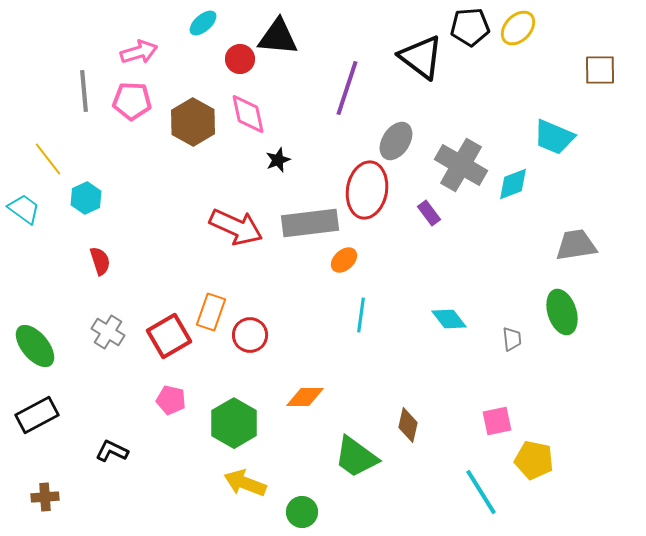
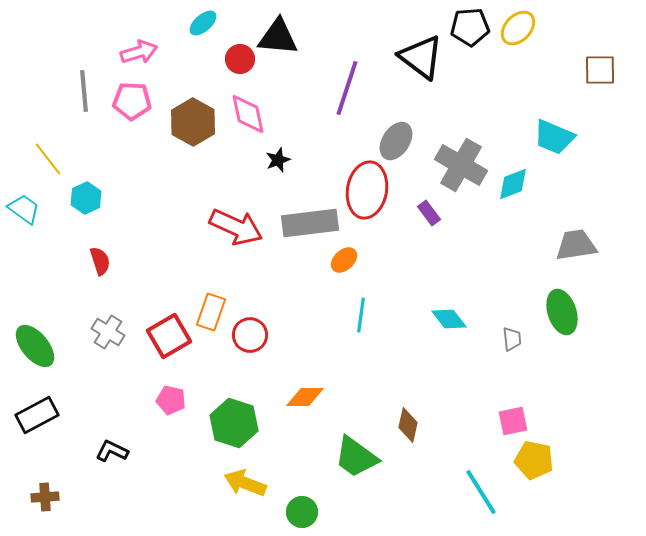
pink square at (497, 421): moved 16 px right
green hexagon at (234, 423): rotated 12 degrees counterclockwise
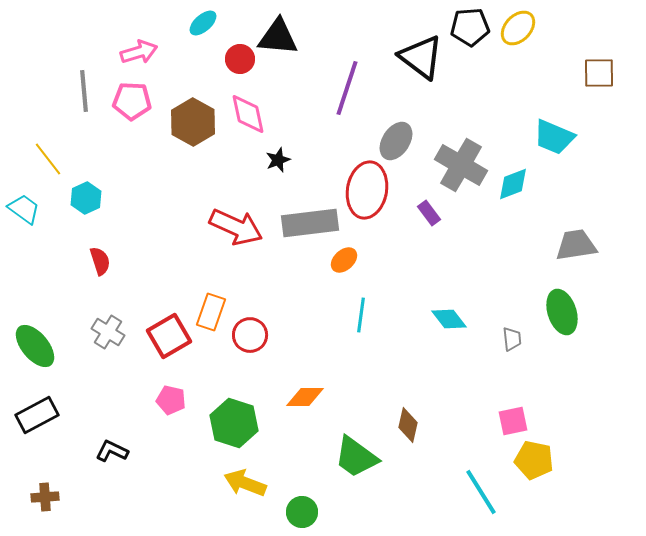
brown square at (600, 70): moved 1 px left, 3 px down
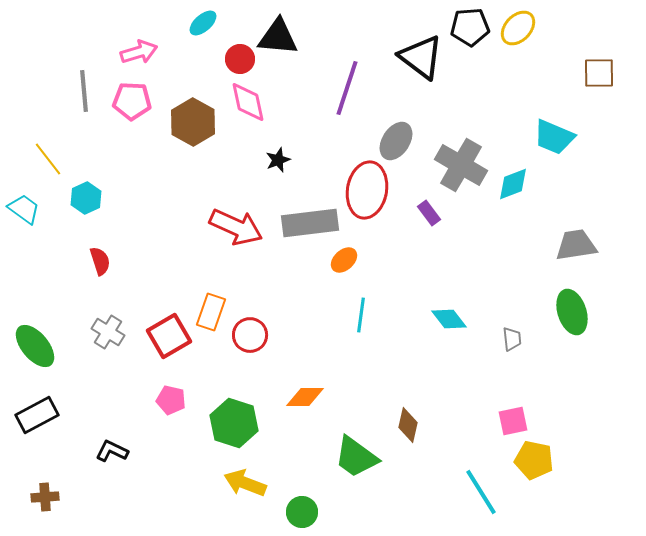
pink diamond at (248, 114): moved 12 px up
green ellipse at (562, 312): moved 10 px right
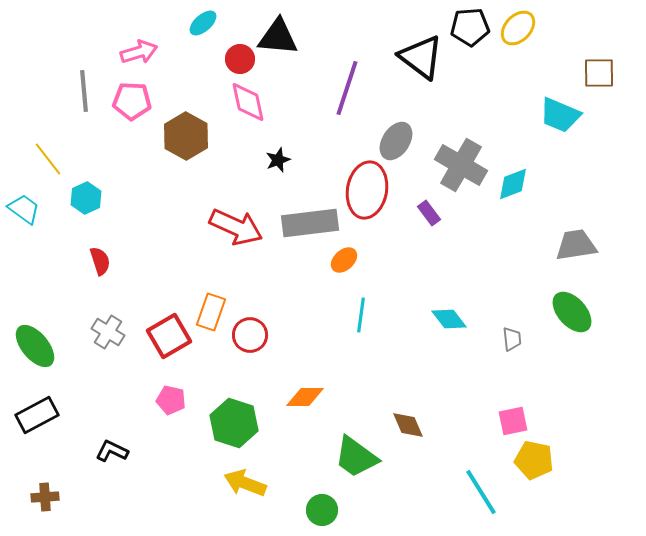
brown hexagon at (193, 122): moved 7 px left, 14 px down
cyan trapezoid at (554, 137): moved 6 px right, 22 px up
green ellipse at (572, 312): rotated 24 degrees counterclockwise
brown diamond at (408, 425): rotated 36 degrees counterclockwise
green circle at (302, 512): moved 20 px right, 2 px up
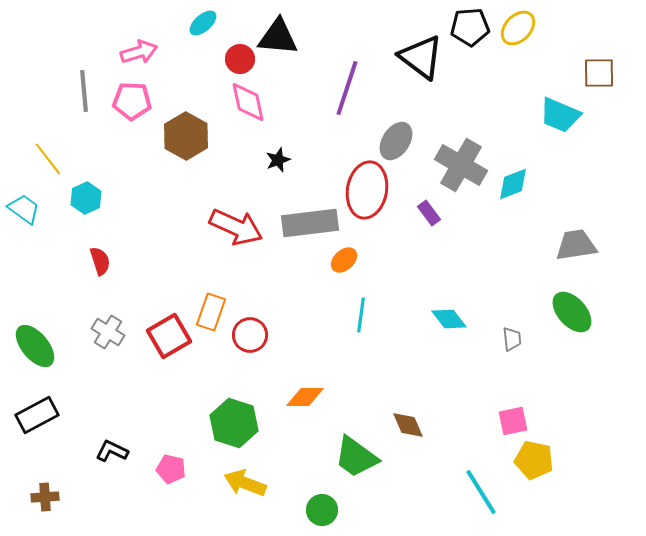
pink pentagon at (171, 400): moved 69 px down
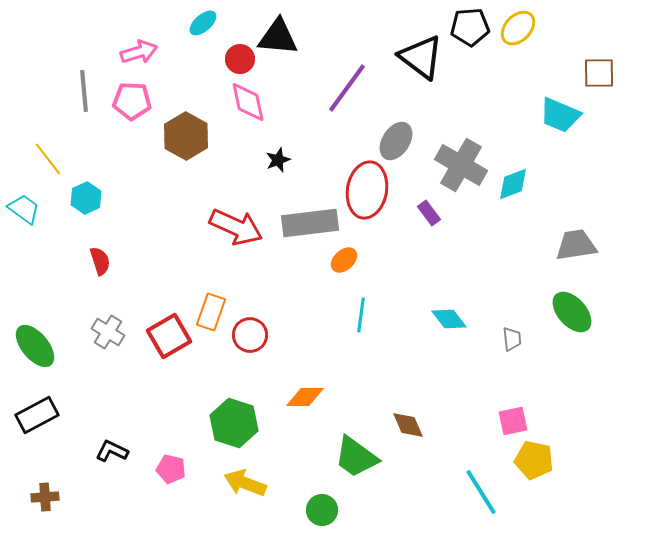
purple line at (347, 88): rotated 18 degrees clockwise
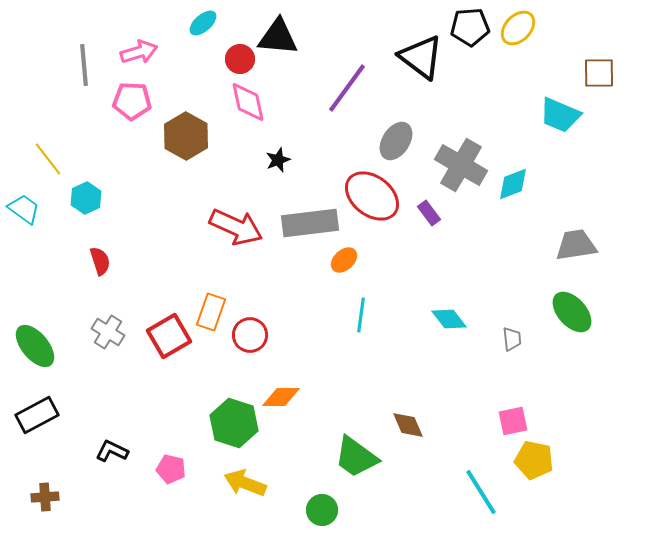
gray line at (84, 91): moved 26 px up
red ellipse at (367, 190): moved 5 px right, 6 px down; rotated 62 degrees counterclockwise
orange diamond at (305, 397): moved 24 px left
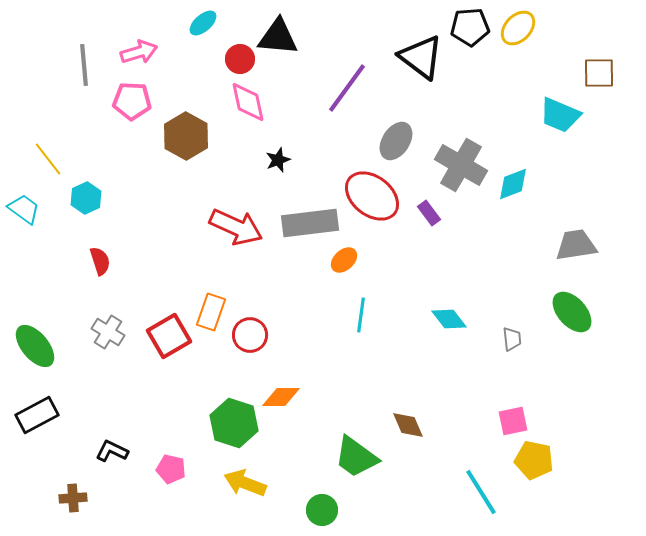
brown cross at (45, 497): moved 28 px right, 1 px down
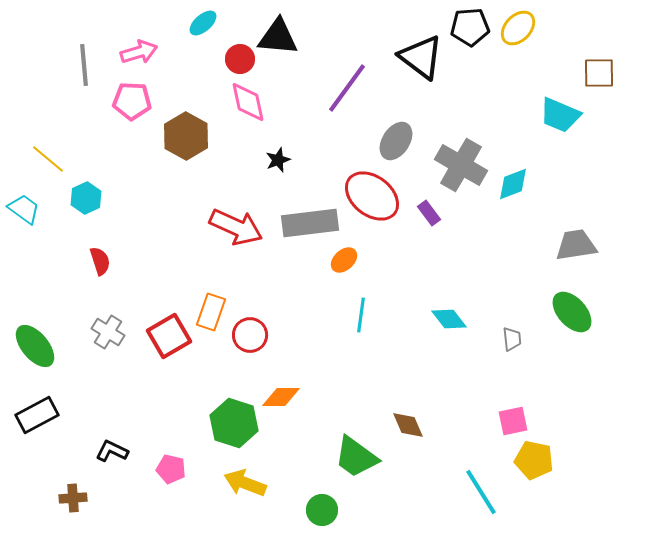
yellow line at (48, 159): rotated 12 degrees counterclockwise
